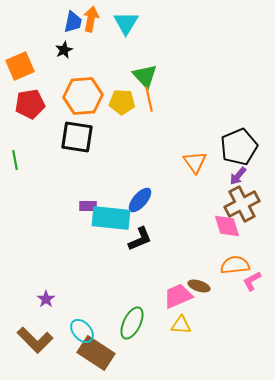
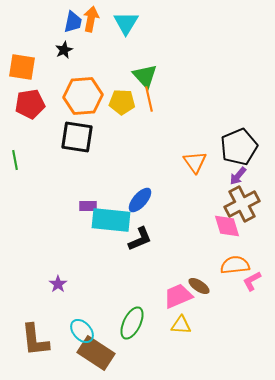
orange square: moved 2 px right, 1 px down; rotated 32 degrees clockwise
cyan rectangle: moved 2 px down
brown ellipse: rotated 15 degrees clockwise
purple star: moved 12 px right, 15 px up
brown L-shape: rotated 39 degrees clockwise
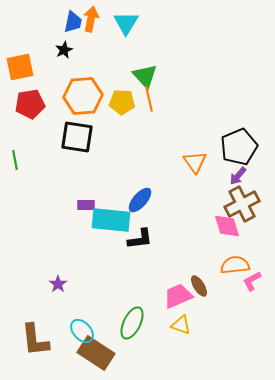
orange square: moved 2 px left; rotated 20 degrees counterclockwise
purple rectangle: moved 2 px left, 1 px up
black L-shape: rotated 16 degrees clockwise
brown ellipse: rotated 25 degrees clockwise
yellow triangle: rotated 15 degrees clockwise
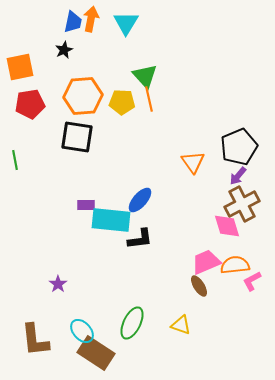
orange triangle: moved 2 px left
pink trapezoid: moved 28 px right, 34 px up
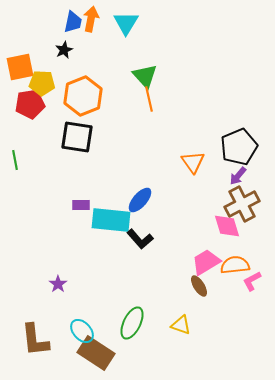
orange hexagon: rotated 18 degrees counterclockwise
yellow pentagon: moved 80 px left, 19 px up
purple rectangle: moved 5 px left
black L-shape: rotated 56 degrees clockwise
pink trapezoid: rotated 8 degrees counterclockwise
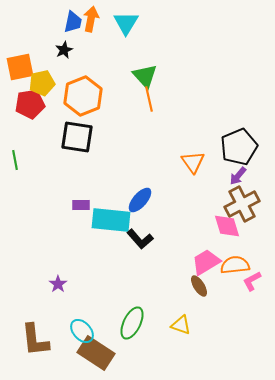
yellow pentagon: rotated 15 degrees counterclockwise
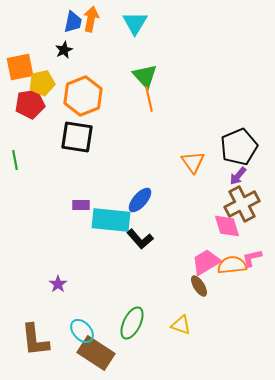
cyan triangle: moved 9 px right
orange semicircle: moved 3 px left
pink L-shape: moved 23 px up; rotated 15 degrees clockwise
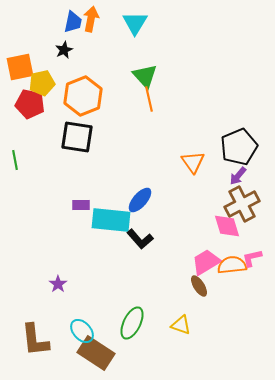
red pentagon: rotated 20 degrees clockwise
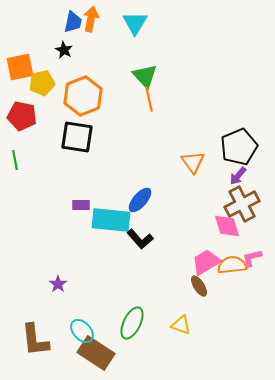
black star: rotated 18 degrees counterclockwise
red pentagon: moved 8 px left, 12 px down
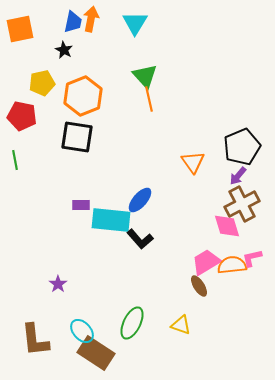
orange square: moved 38 px up
black pentagon: moved 3 px right
